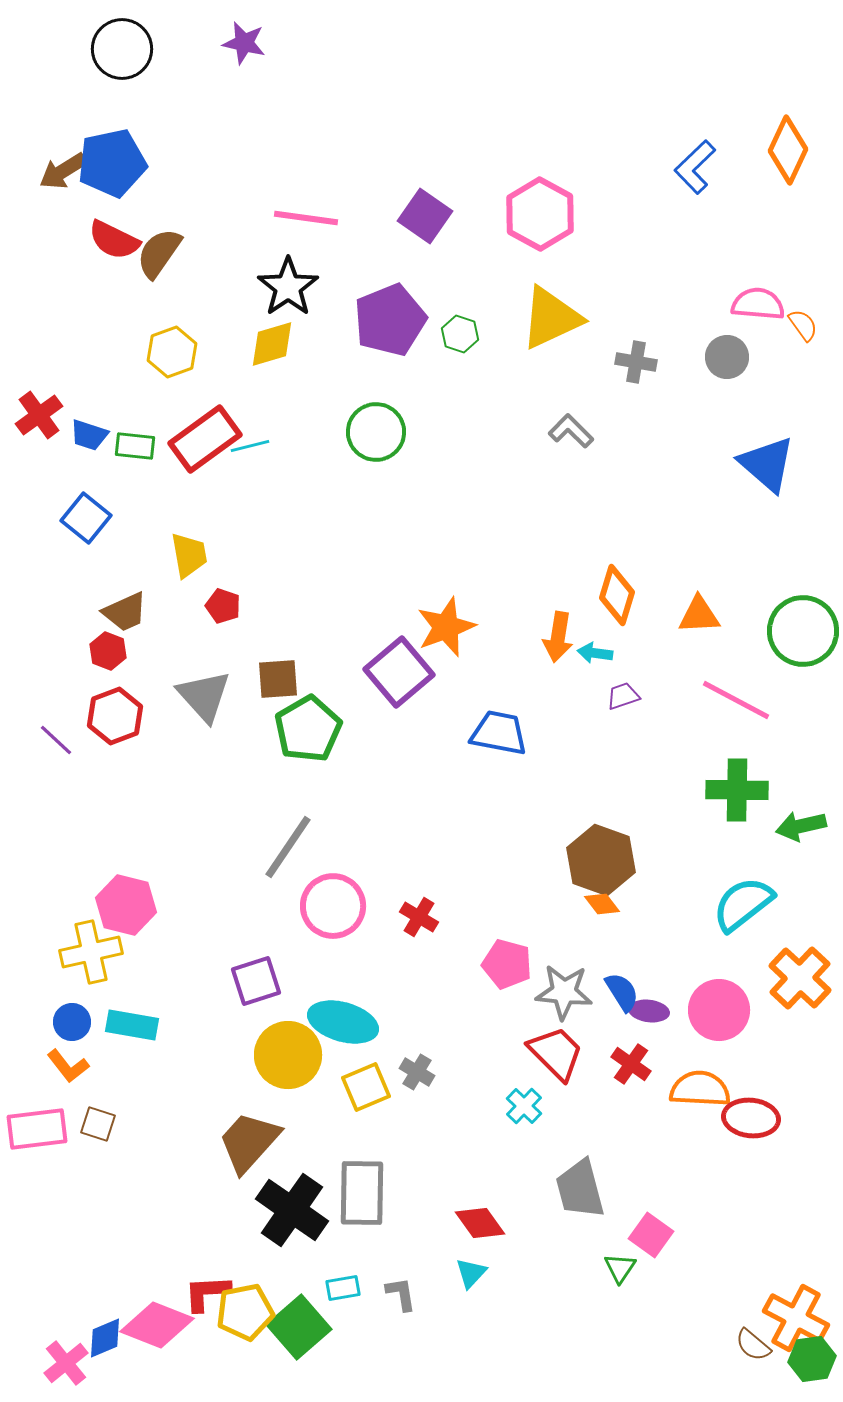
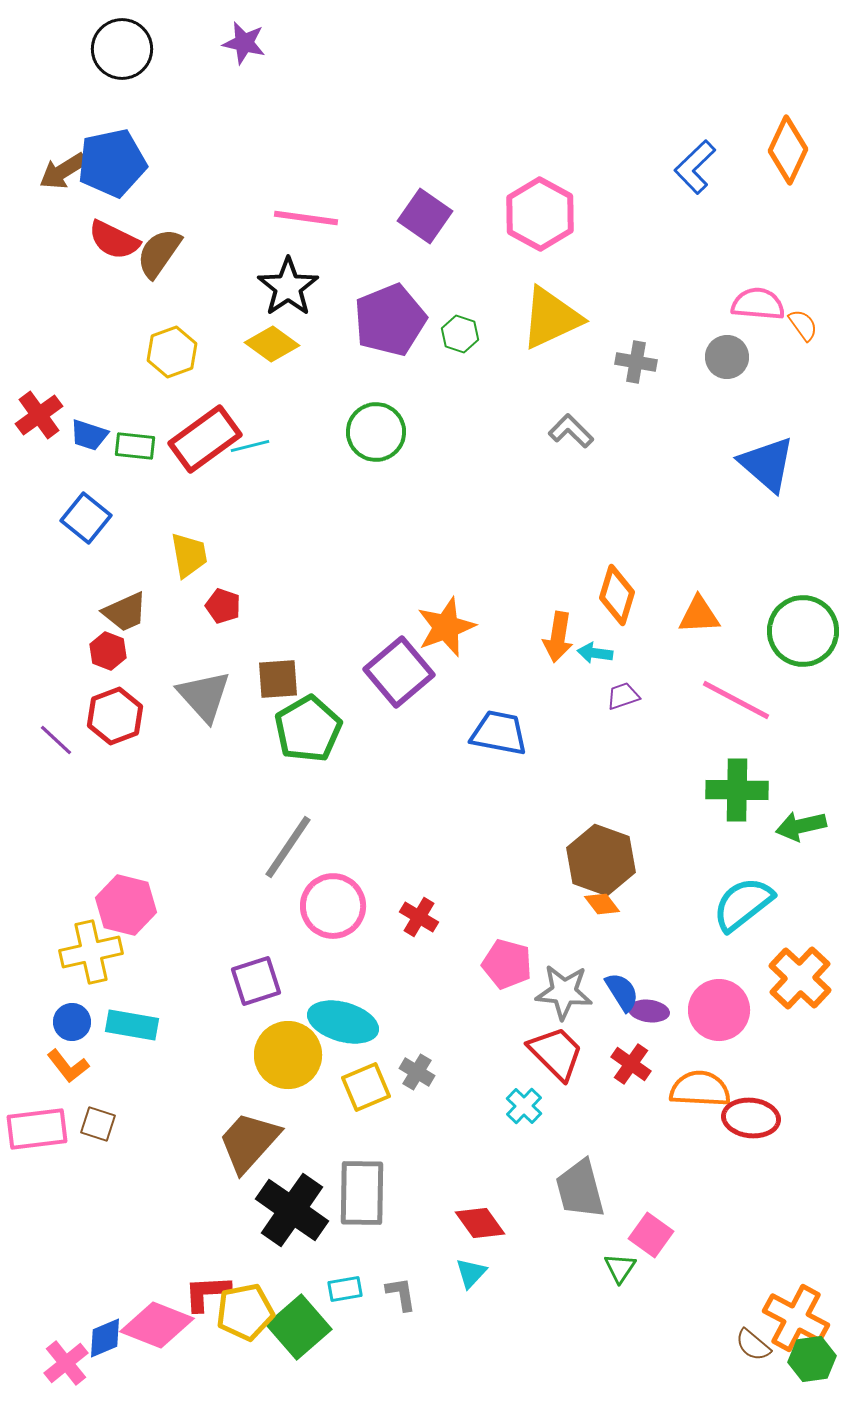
yellow diamond at (272, 344): rotated 52 degrees clockwise
cyan rectangle at (343, 1288): moved 2 px right, 1 px down
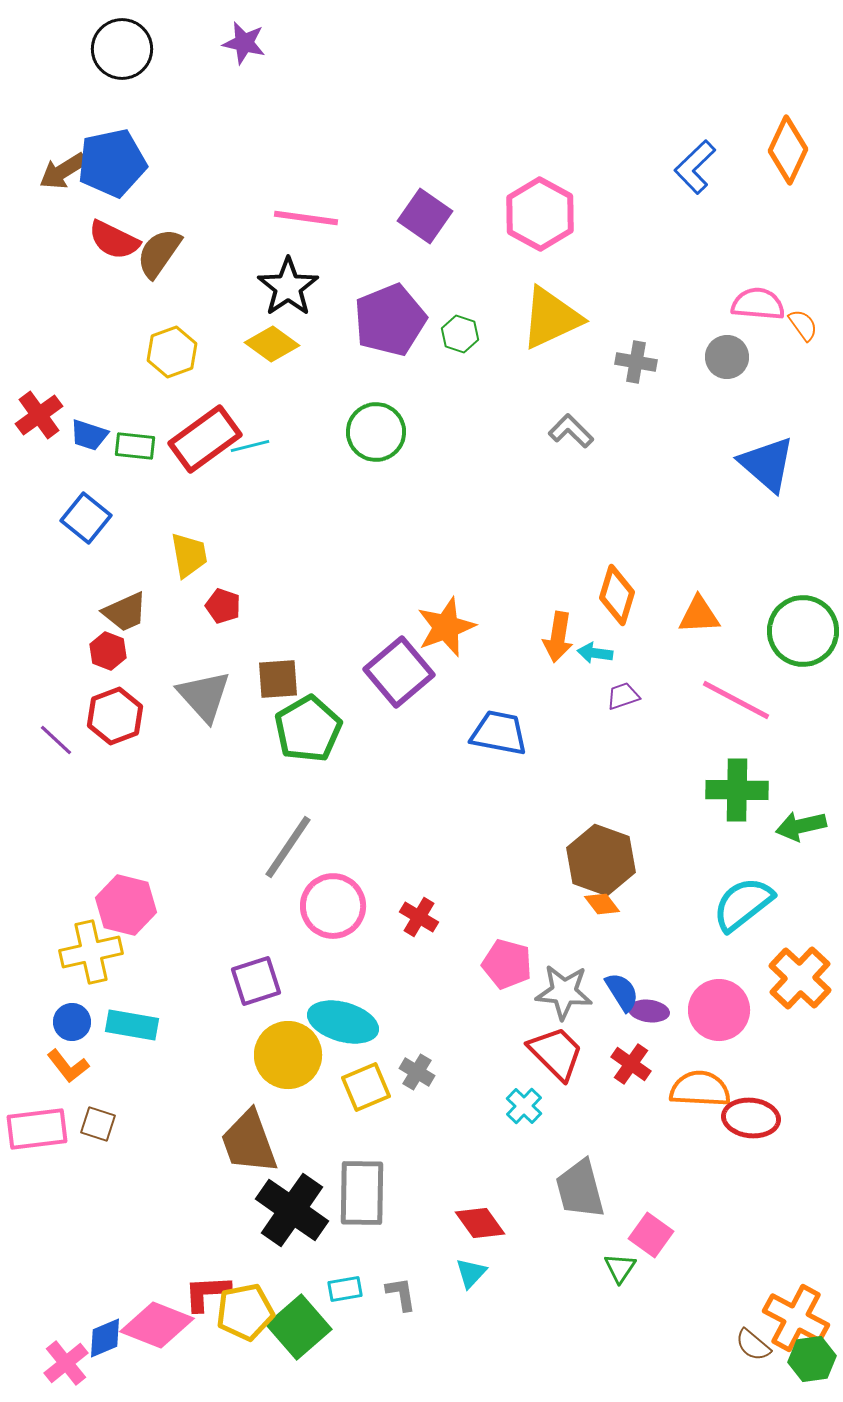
brown trapezoid at (249, 1142): rotated 62 degrees counterclockwise
